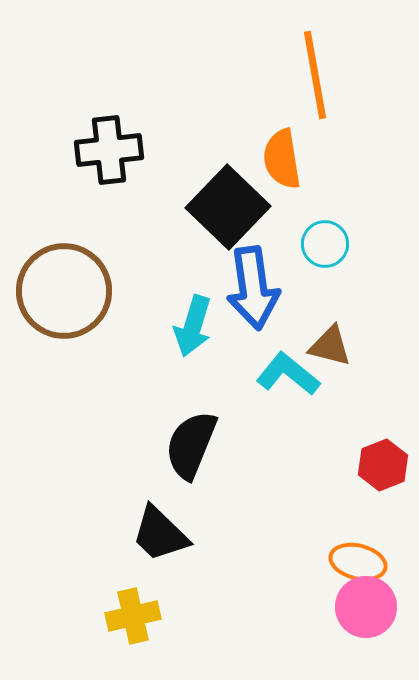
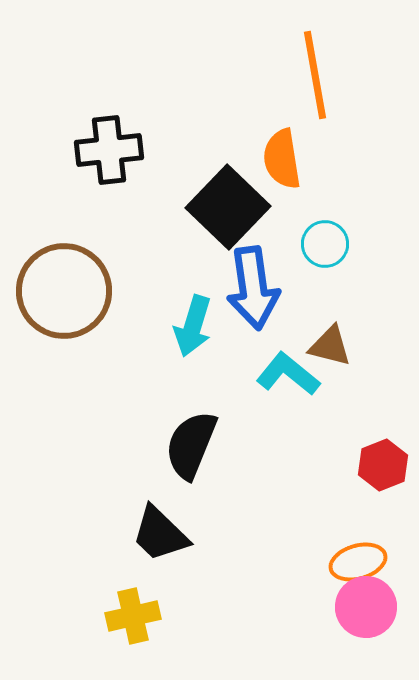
orange ellipse: rotated 30 degrees counterclockwise
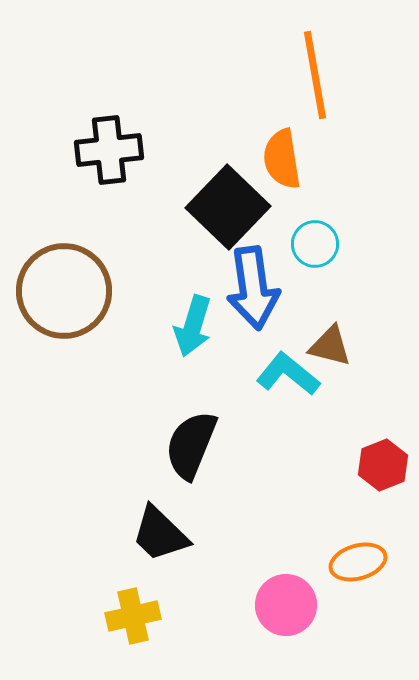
cyan circle: moved 10 px left
pink circle: moved 80 px left, 2 px up
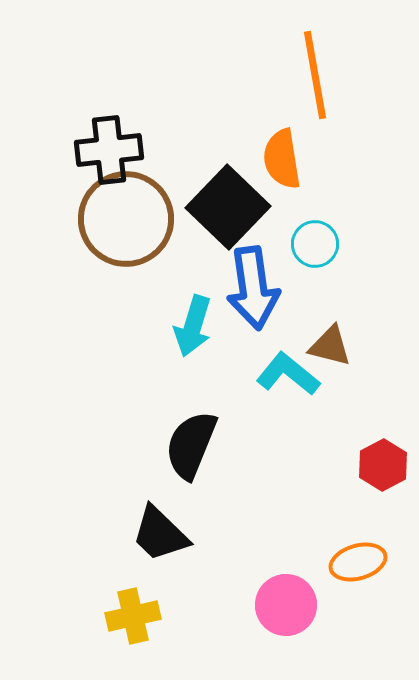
brown circle: moved 62 px right, 72 px up
red hexagon: rotated 6 degrees counterclockwise
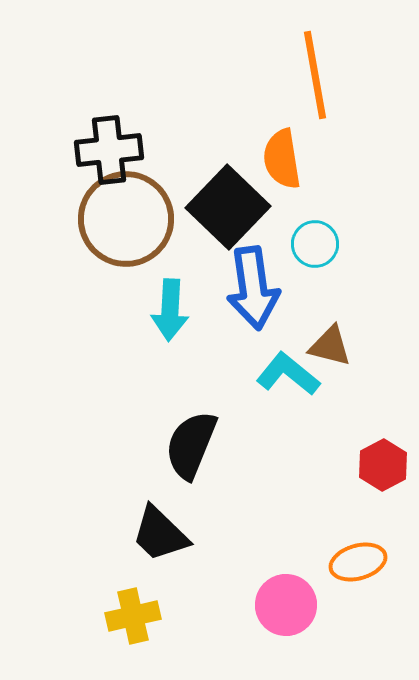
cyan arrow: moved 23 px left, 16 px up; rotated 14 degrees counterclockwise
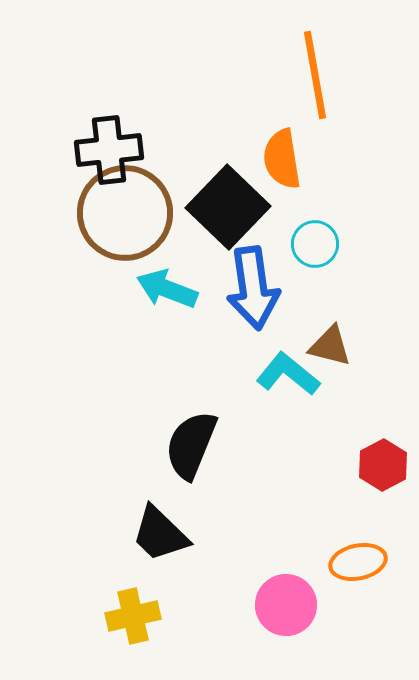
brown circle: moved 1 px left, 6 px up
cyan arrow: moved 3 px left, 21 px up; rotated 108 degrees clockwise
orange ellipse: rotated 4 degrees clockwise
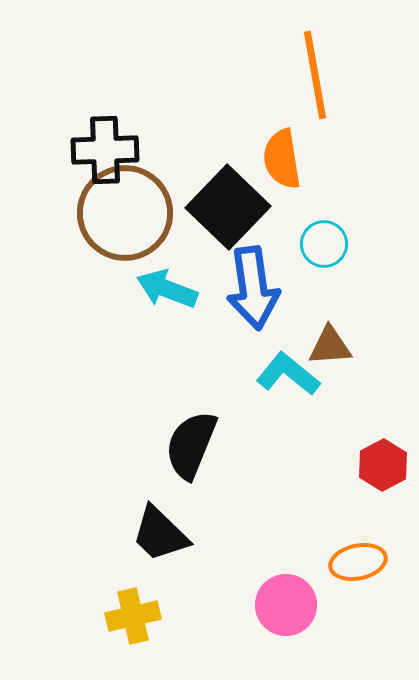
black cross: moved 4 px left; rotated 4 degrees clockwise
cyan circle: moved 9 px right
brown triangle: rotated 18 degrees counterclockwise
